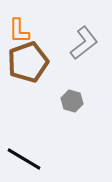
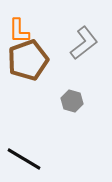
brown pentagon: moved 2 px up
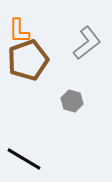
gray L-shape: moved 3 px right
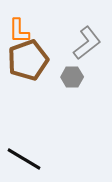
gray hexagon: moved 24 px up; rotated 15 degrees counterclockwise
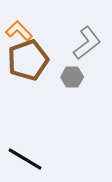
orange L-shape: rotated 136 degrees clockwise
black line: moved 1 px right
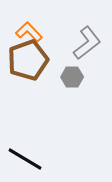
orange L-shape: moved 10 px right, 1 px down
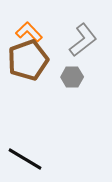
gray L-shape: moved 4 px left, 3 px up
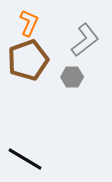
orange L-shape: moved 9 px up; rotated 68 degrees clockwise
gray L-shape: moved 2 px right
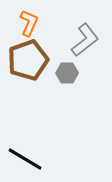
gray hexagon: moved 5 px left, 4 px up
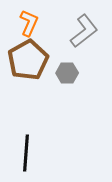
gray L-shape: moved 1 px left, 9 px up
brown pentagon: rotated 9 degrees counterclockwise
black line: moved 1 px right, 6 px up; rotated 63 degrees clockwise
